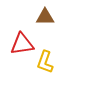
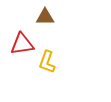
yellow L-shape: moved 2 px right
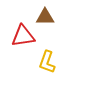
red triangle: moved 1 px right, 8 px up
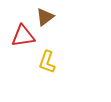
brown triangle: rotated 36 degrees counterclockwise
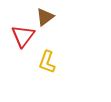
red triangle: rotated 45 degrees counterclockwise
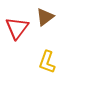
red triangle: moved 6 px left, 8 px up
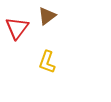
brown triangle: moved 2 px right, 1 px up
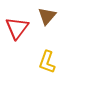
brown triangle: rotated 12 degrees counterclockwise
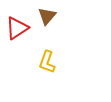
red triangle: rotated 20 degrees clockwise
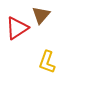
brown triangle: moved 6 px left, 1 px up
